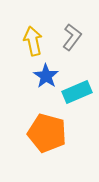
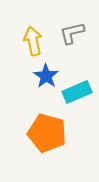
gray L-shape: moved 4 px up; rotated 140 degrees counterclockwise
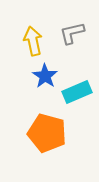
blue star: moved 1 px left
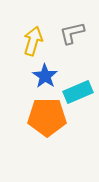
yellow arrow: rotated 28 degrees clockwise
cyan rectangle: moved 1 px right
orange pentagon: moved 16 px up; rotated 15 degrees counterclockwise
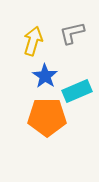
cyan rectangle: moved 1 px left, 1 px up
